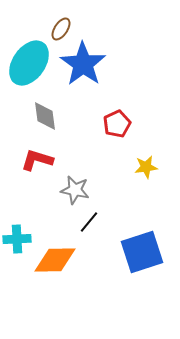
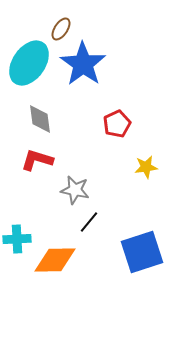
gray diamond: moved 5 px left, 3 px down
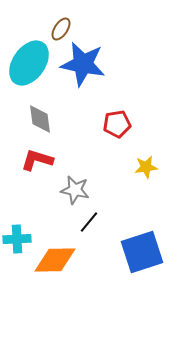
blue star: rotated 24 degrees counterclockwise
red pentagon: rotated 16 degrees clockwise
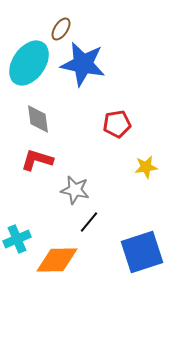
gray diamond: moved 2 px left
cyan cross: rotated 20 degrees counterclockwise
orange diamond: moved 2 px right
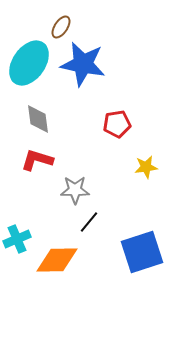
brown ellipse: moved 2 px up
gray star: rotated 12 degrees counterclockwise
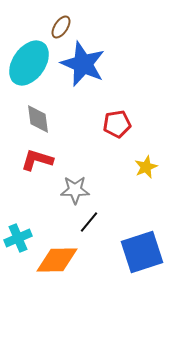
blue star: rotated 12 degrees clockwise
yellow star: rotated 15 degrees counterclockwise
cyan cross: moved 1 px right, 1 px up
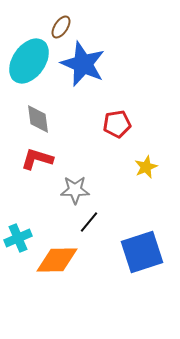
cyan ellipse: moved 2 px up
red L-shape: moved 1 px up
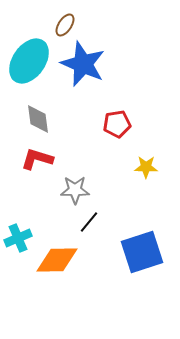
brown ellipse: moved 4 px right, 2 px up
yellow star: rotated 25 degrees clockwise
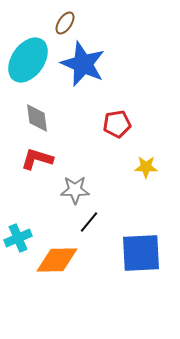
brown ellipse: moved 2 px up
cyan ellipse: moved 1 px left, 1 px up
gray diamond: moved 1 px left, 1 px up
blue square: moved 1 px left, 1 px down; rotated 15 degrees clockwise
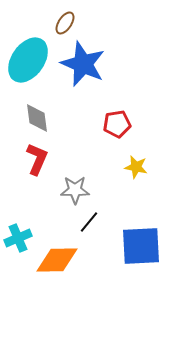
red L-shape: rotated 96 degrees clockwise
yellow star: moved 10 px left; rotated 10 degrees clockwise
blue square: moved 7 px up
